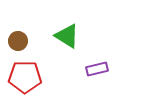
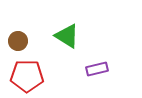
red pentagon: moved 2 px right, 1 px up
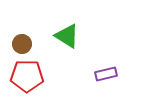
brown circle: moved 4 px right, 3 px down
purple rectangle: moved 9 px right, 5 px down
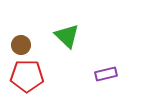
green triangle: rotated 12 degrees clockwise
brown circle: moved 1 px left, 1 px down
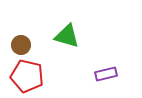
green triangle: rotated 28 degrees counterclockwise
red pentagon: rotated 12 degrees clockwise
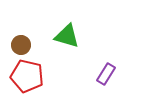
purple rectangle: rotated 45 degrees counterclockwise
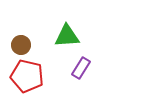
green triangle: rotated 20 degrees counterclockwise
purple rectangle: moved 25 px left, 6 px up
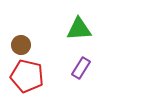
green triangle: moved 12 px right, 7 px up
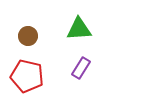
brown circle: moved 7 px right, 9 px up
